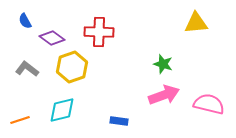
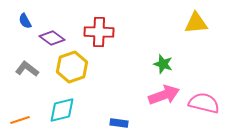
pink semicircle: moved 5 px left, 1 px up
blue rectangle: moved 2 px down
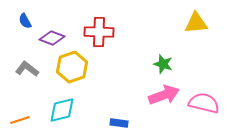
purple diamond: rotated 15 degrees counterclockwise
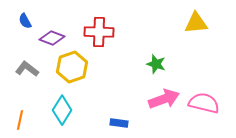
green star: moved 7 px left
pink arrow: moved 4 px down
cyan diamond: rotated 44 degrees counterclockwise
orange line: rotated 60 degrees counterclockwise
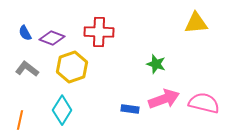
blue semicircle: moved 12 px down
blue rectangle: moved 11 px right, 14 px up
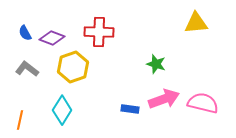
yellow hexagon: moved 1 px right
pink semicircle: moved 1 px left
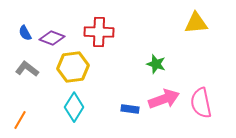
yellow hexagon: rotated 12 degrees clockwise
pink semicircle: moved 2 px left; rotated 116 degrees counterclockwise
cyan diamond: moved 12 px right, 3 px up
orange line: rotated 18 degrees clockwise
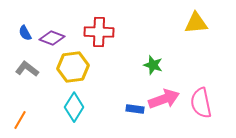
green star: moved 3 px left, 1 px down
blue rectangle: moved 5 px right
